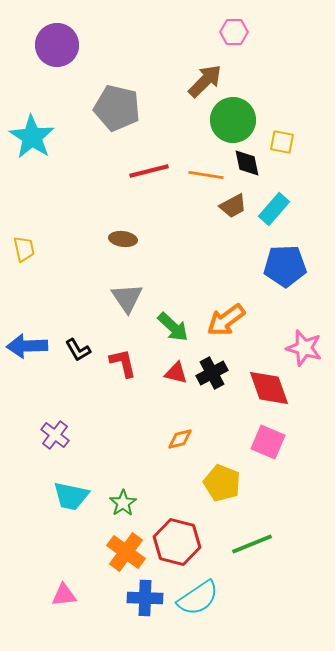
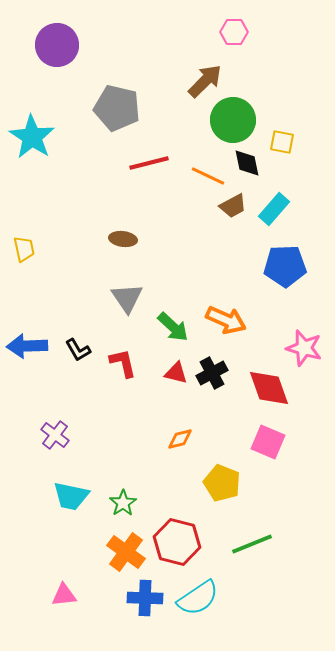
red line: moved 8 px up
orange line: moved 2 px right, 1 px down; rotated 16 degrees clockwise
orange arrow: rotated 120 degrees counterclockwise
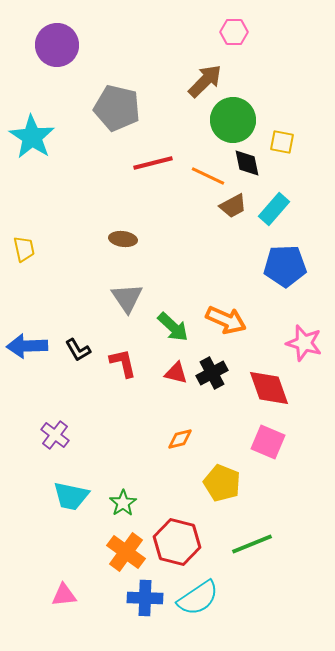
red line: moved 4 px right
pink star: moved 5 px up
